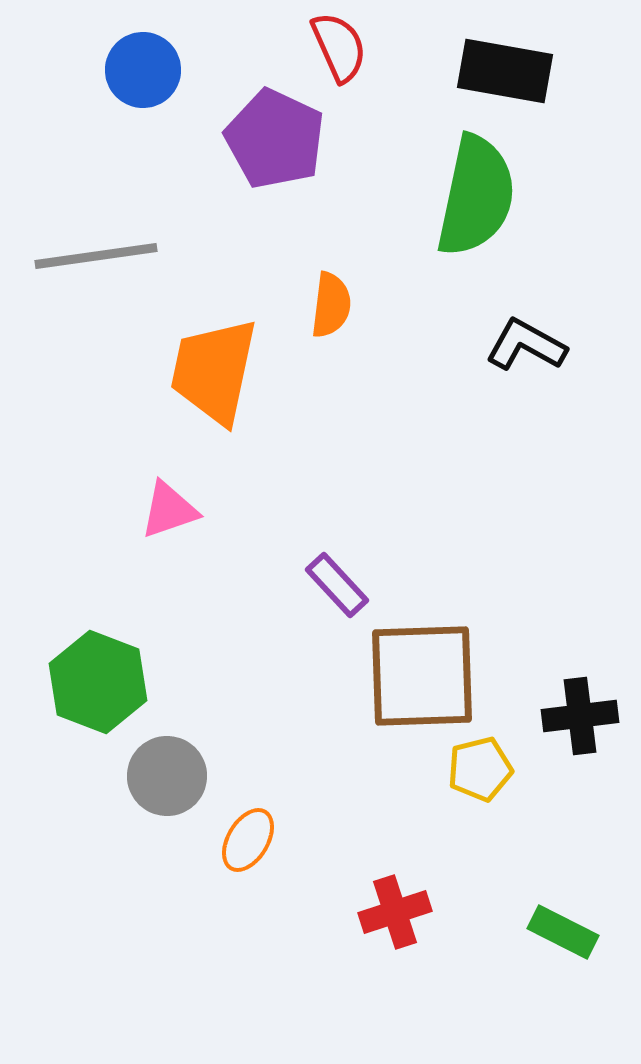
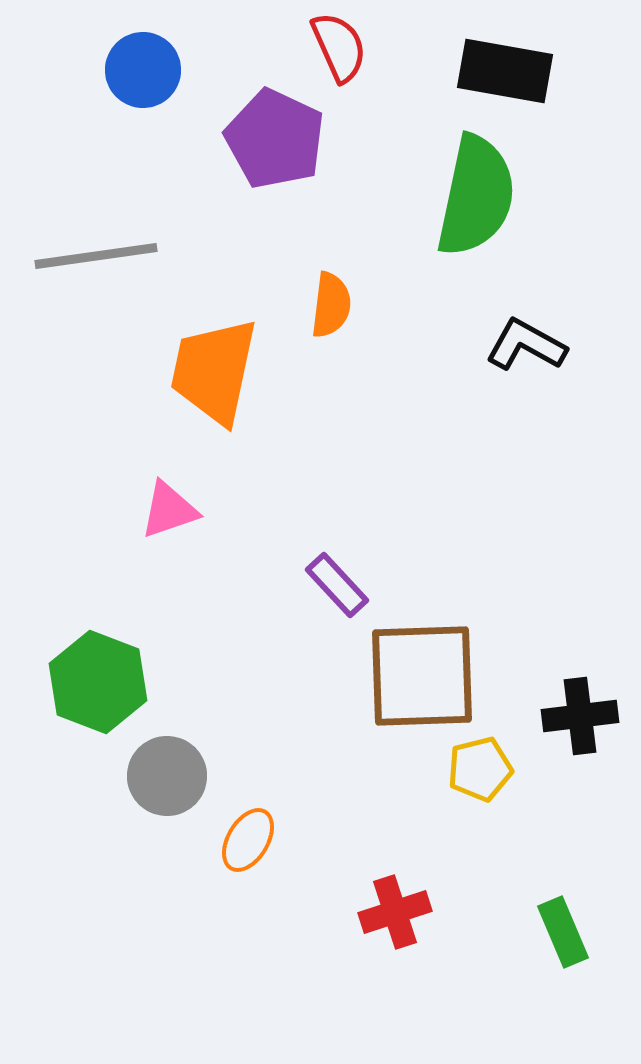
green rectangle: rotated 40 degrees clockwise
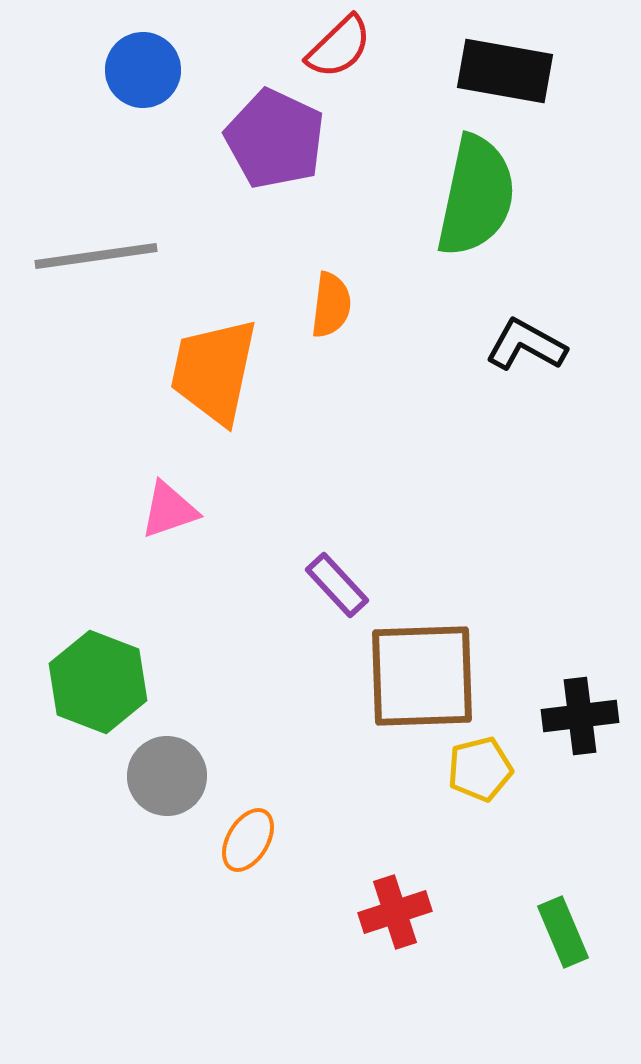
red semicircle: rotated 70 degrees clockwise
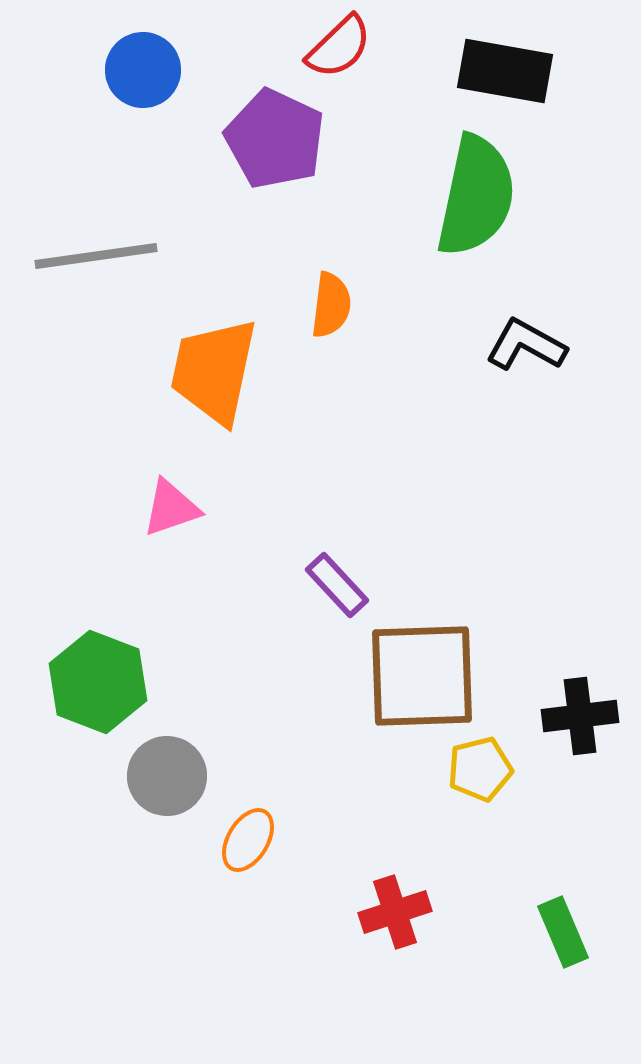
pink triangle: moved 2 px right, 2 px up
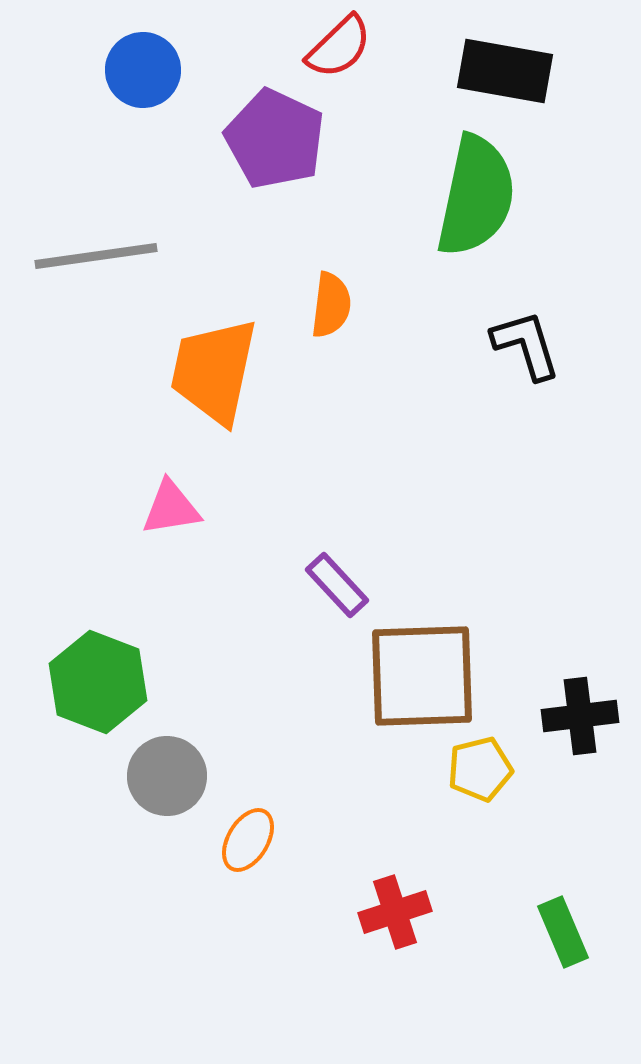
black L-shape: rotated 44 degrees clockwise
pink triangle: rotated 10 degrees clockwise
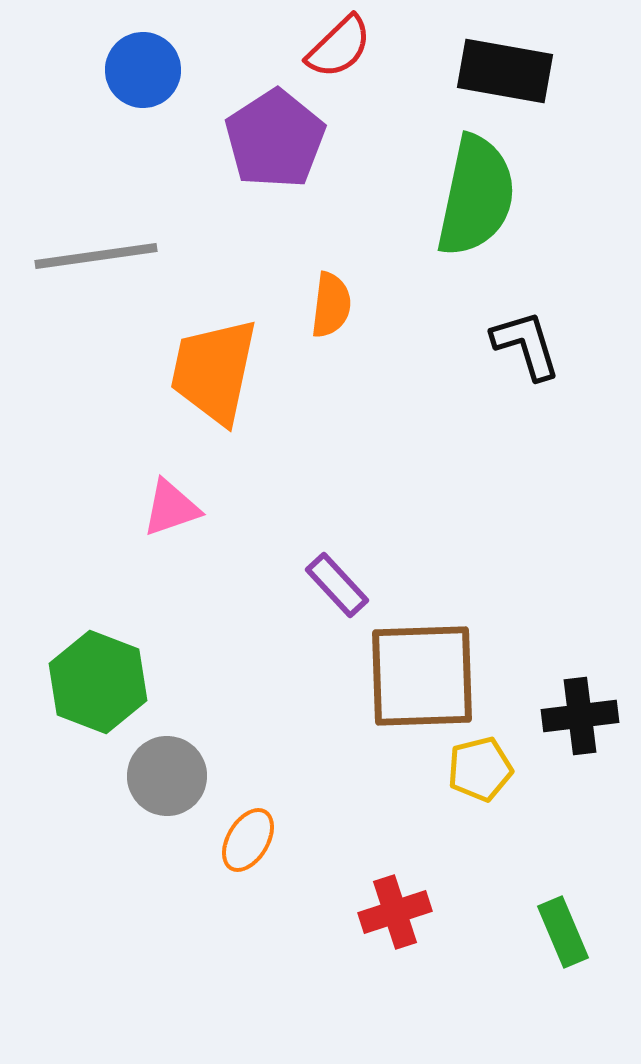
purple pentagon: rotated 14 degrees clockwise
pink triangle: rotated 10 degrees counterclockwise
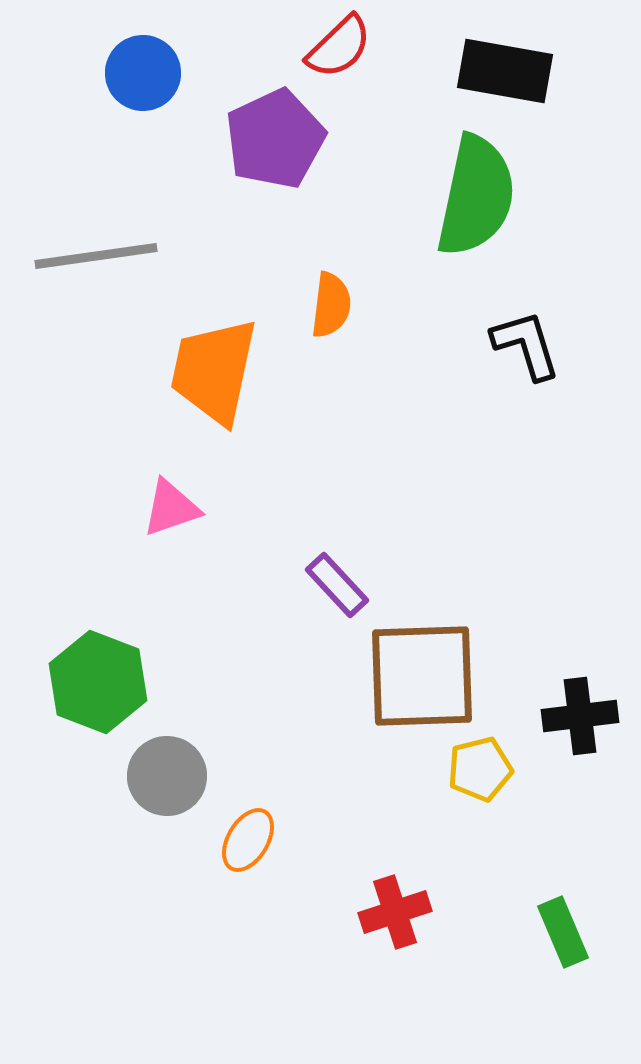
blue circle: moved 3 px down
purple pentagon: rotated 8 degrees clockwise
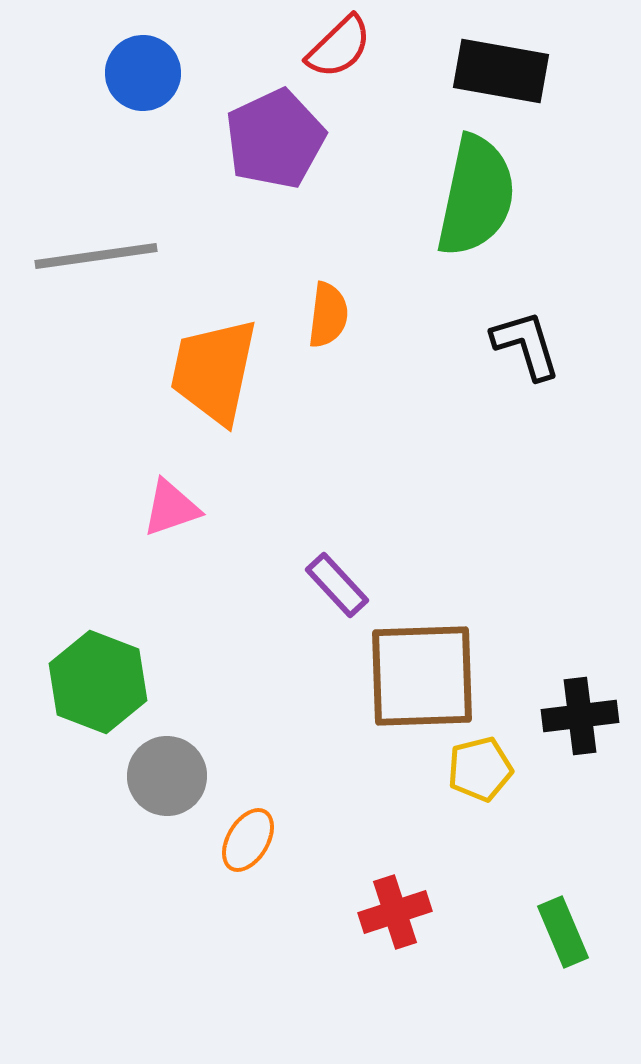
black rectangle: moved 4 px left
orange semicircle: moved 3 px left, 10 px down
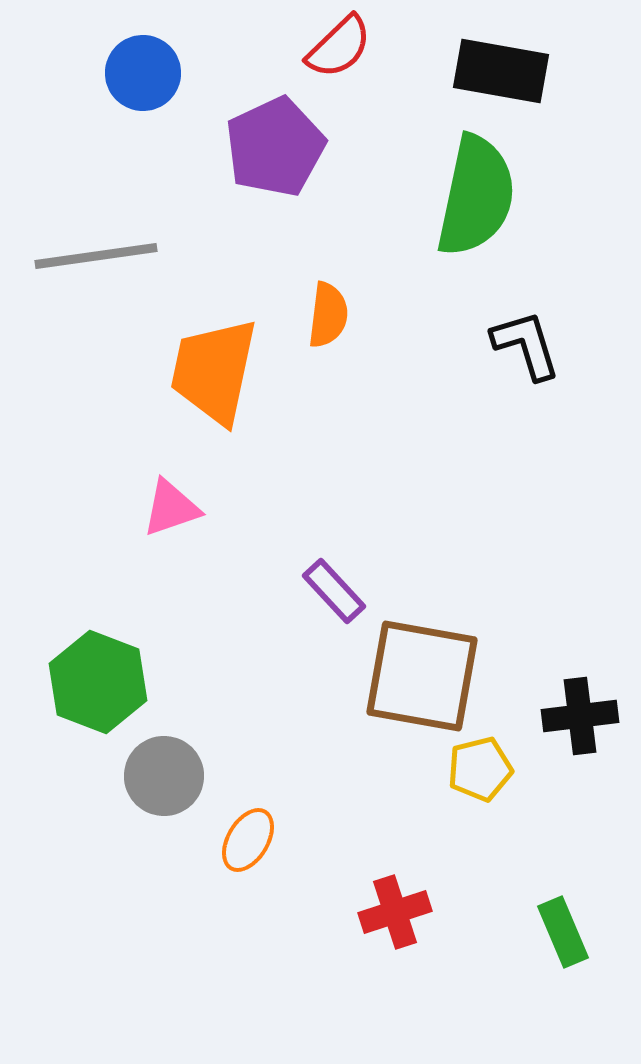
purple pentagon: moved 8 px down
purple rectangle: moved 3 px left, 6 px down
brown square: rotated 12 degrees clockwise
gray circle: moved 3 px left
